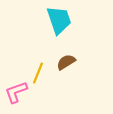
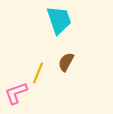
brown semicircle: rotated 30 degrees counterclockwise
pink L-shape: moved 1 px down
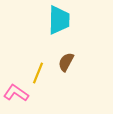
cyan trapezoid: rotated 20 degrees clockwise
pink L-shape: rotated 55 degrees clockwise
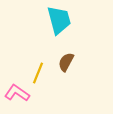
cyan trapezoid: rotated 16 degrees counterclockwise
pink L-shape: moved 1 px right
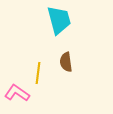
brown semicircle: rotated 36 degrees counterclockwise
yellow line: rotated 15 degrees counterclockwise
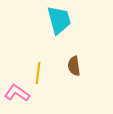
brown semicircle: moved 8 px right, 4 px down
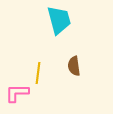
pink L-shape: rotated 35 degrees counterclockwise
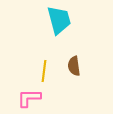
yellow line: moved 6 px right, 2 px up
pink L-shape: moved 12 px right, 5 px down
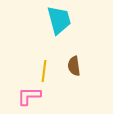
pink L-shape: moved 2 px up
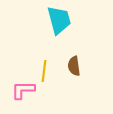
pink L-shape: moved 6 px left, 6 px up
